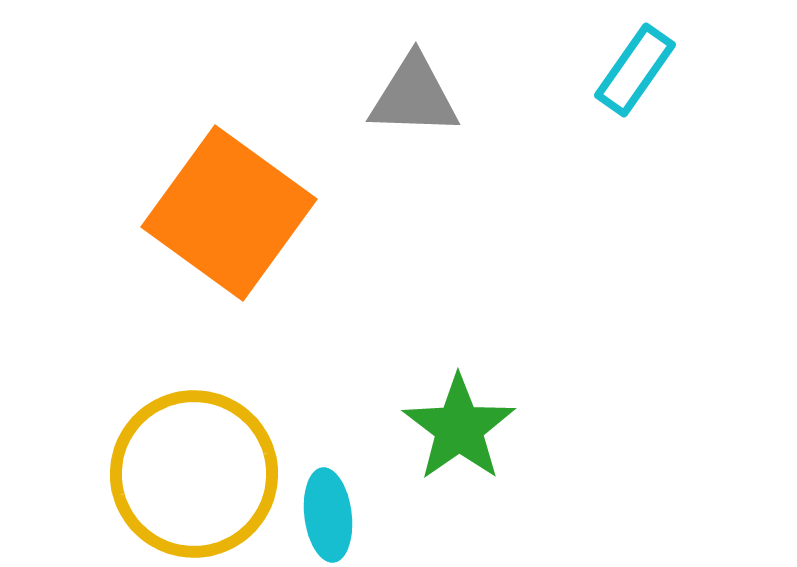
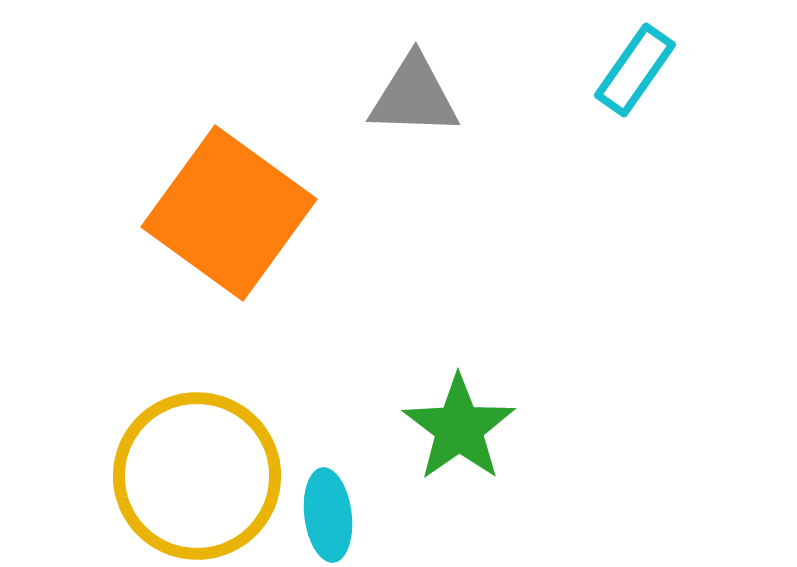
yellow circle: moved 3 px right, 2 px down
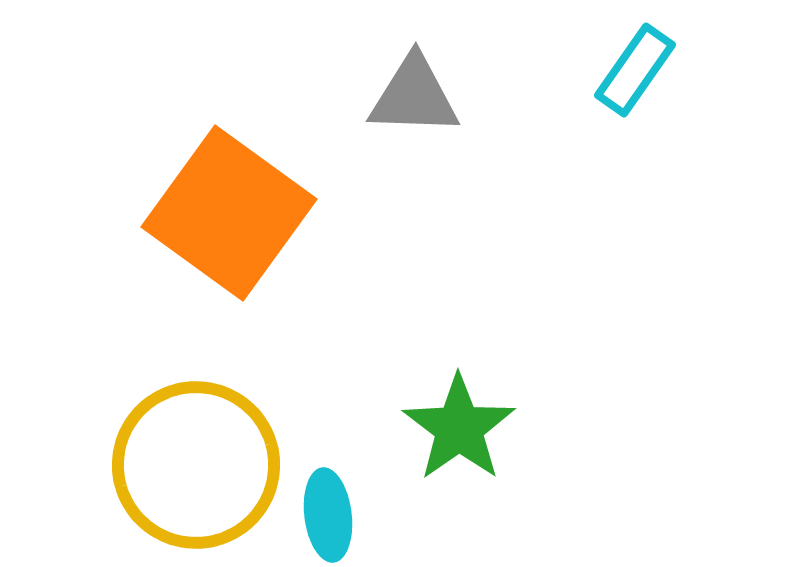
yellow circle: moved 1 px left, 11 px up
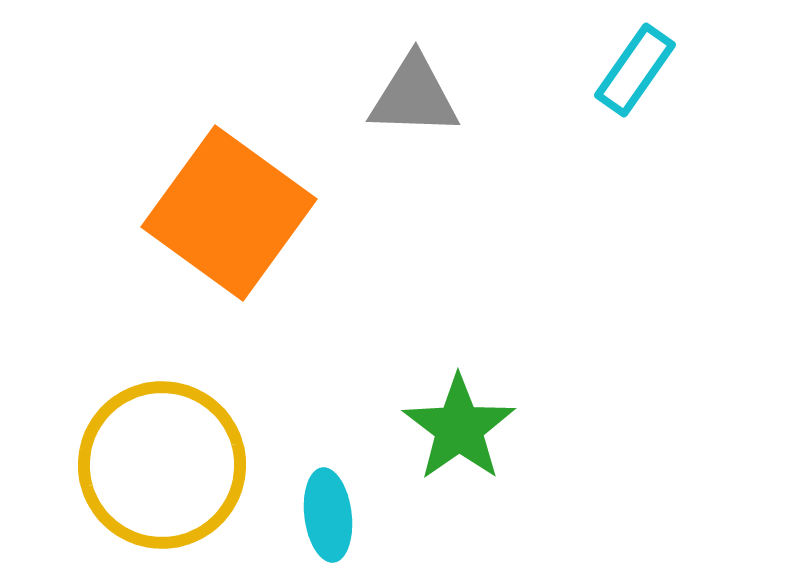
yellow circle: moved 34 px left
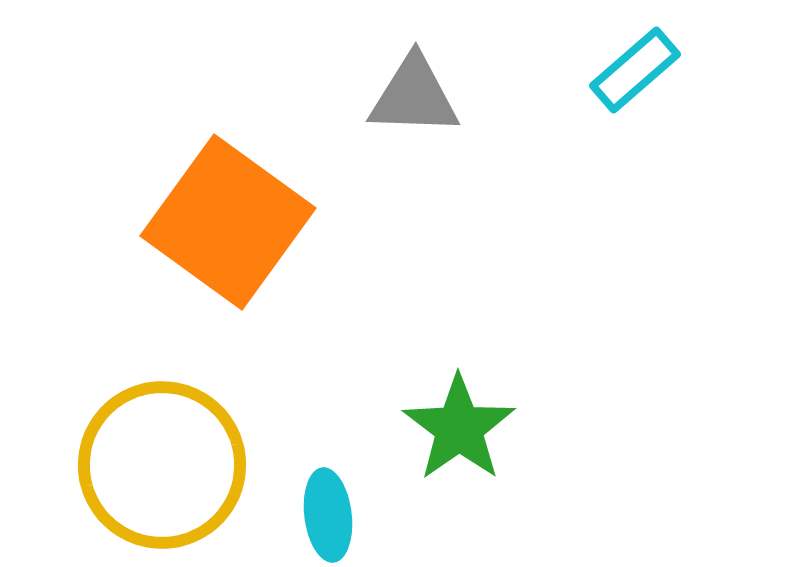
cyan rectangle: rotated 14 degrees clockwise
orange square: moved 1 px left, 9 px down
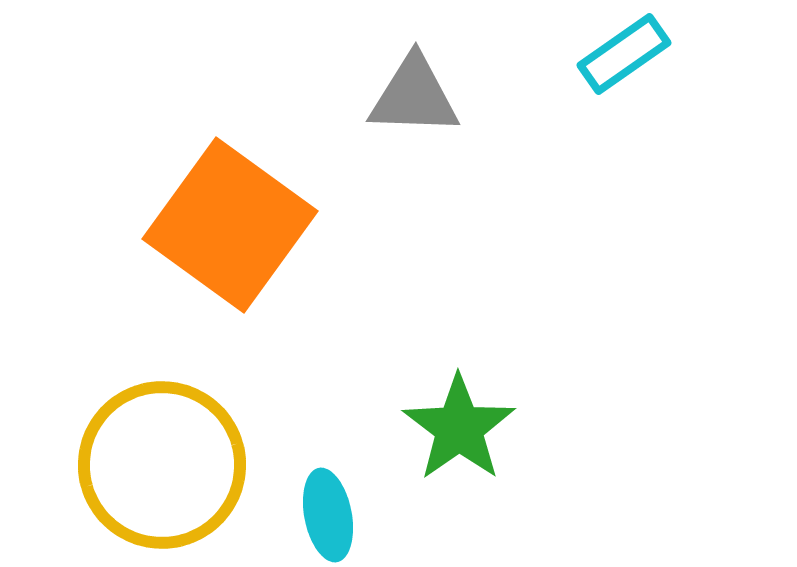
cyan rectangle: moved 11 px left, 16 px up; rotated 6 degrees clockwise
orange square: moved 2 px right, 3 px down
cyan ellipse: rotated 4 degrees counterclockwise
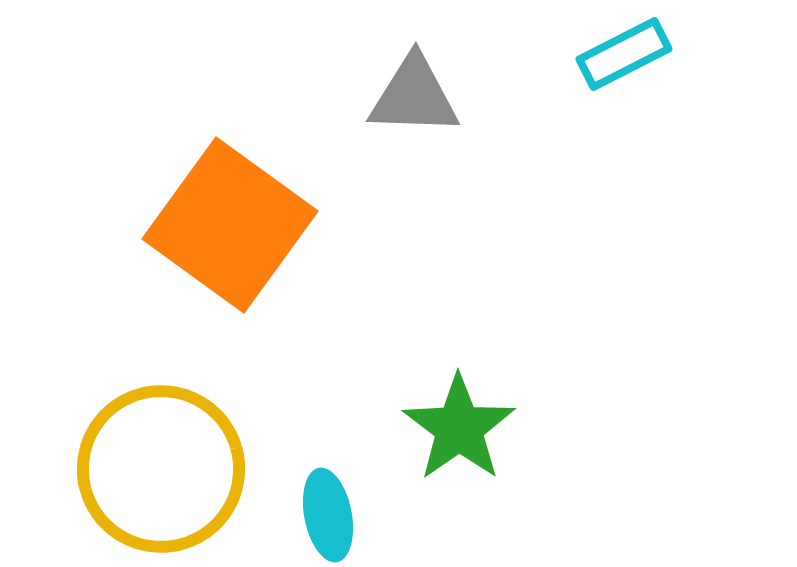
cyan rectangle: rotated 8 degrees clockwise
yellow circle: moved 1 px left, 4 px down
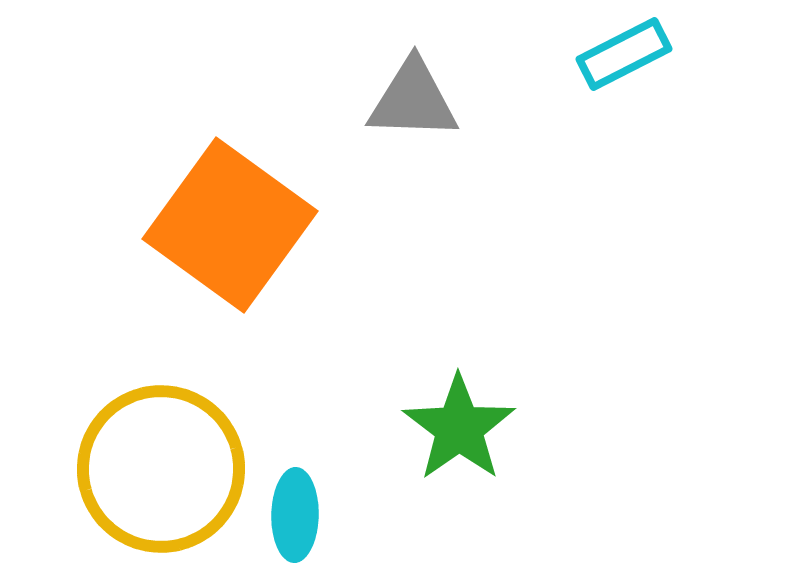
gray triangle: moved 1 px left, 4 px down
cyan ellipse: moved 33 px left; rotated 12 degrees clockwise
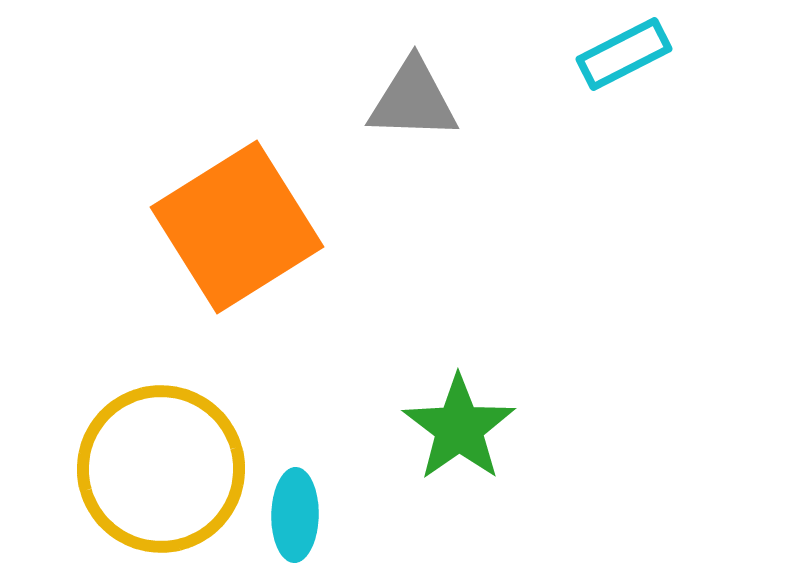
orange square: moved 7 px right, 2 px down; rotated 22 degrees clockwise
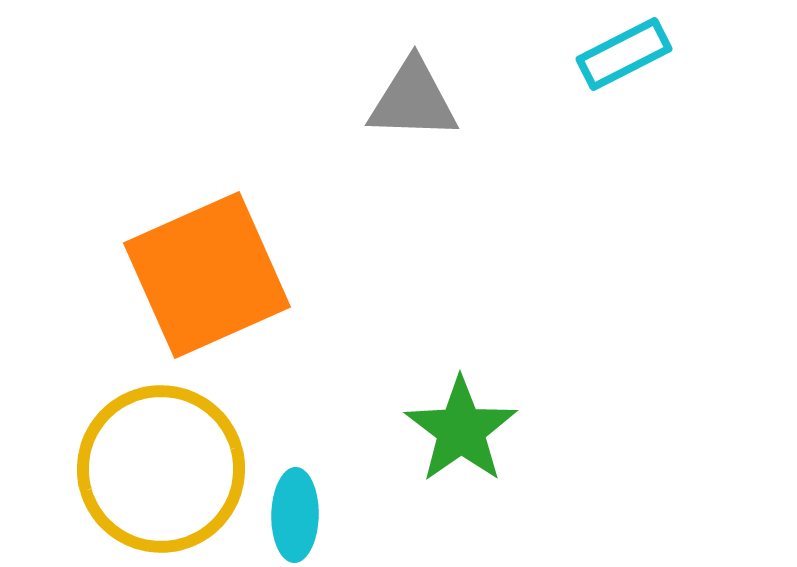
orange square: moved 30 px left, 48 px down; rotated 8 degrees clockwise
green star: moved 2 px right, 2 px down
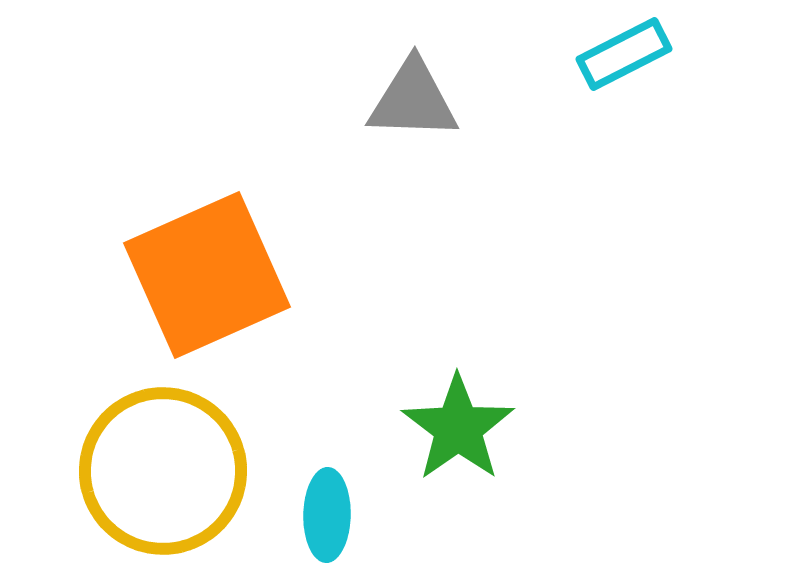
green star: moved 3 px left, 2 px up
yellow circle: moved 2 px right, 2 px down
cyan ellipse: moved 32 px right
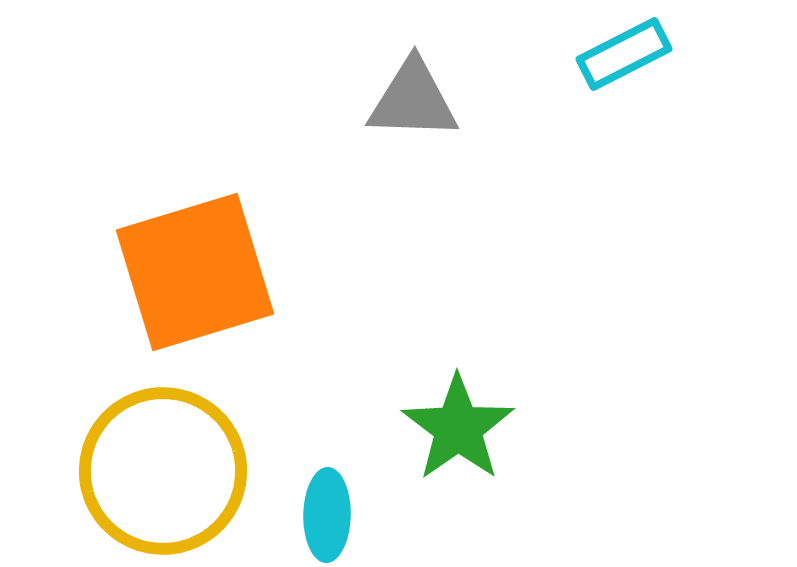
orange square: moved 12 px left, 3 px up; rotated 7 degrees clockwise
